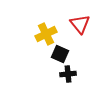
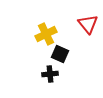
red triangle: moved 8 px right
black cross: moved 18 px left
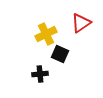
red triangle: moved 7 px left, 1 px up; rotated 35 degrees clockwise
black cross: moved 10 px left
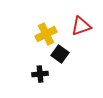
red triangle: moved 3 px down; rotated 15 degrees clockwise
black square: rotated 12 degrees clockwise
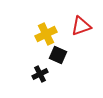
black square: moved 2 px left, 1 px down; rotated 12 degrees counterclockwise
black cross: rotated 21 degrees counterclockwise
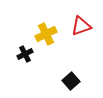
black square: moved 13 px right, 26 px down; rotated 24 degrees clockwise
black cross: moved 15 px left, 20 px up
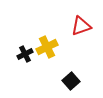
yellow cross: moved 1 px right, 13 px down
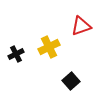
yellow cross: moved 2 px right
black cross: moved 9 px left
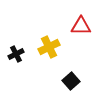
red triangle: rotated 20 degrees clockwise
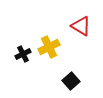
red triangle: rotated 30 degrees clockwise
black cross: moved 7 px right
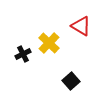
yellow cross: moved 4 px up; rotated 20 degrees counterclockwise
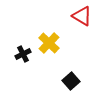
red triangle: moved 1 px right, 10 px up
